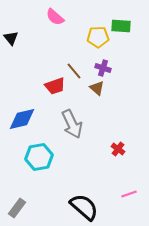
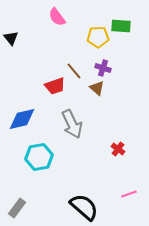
pink semicircle: moved 2 px right; rotated 12 degrees clockwise
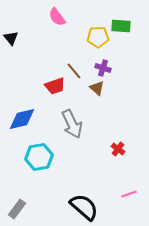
gray rectangle: moved 1 px down
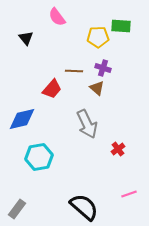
black triangle: moved 15 px right
brown line: rotated 48 degrees counterclockwise
red trapezoid: moved 3 px left, 3 px down; rotated 30 degrees counterclockwise
gray arrow: moved 15 px right
red cross: rotated 16 degrees clockwise
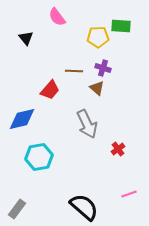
red trapezoid: moved 2 px left, 1 px down
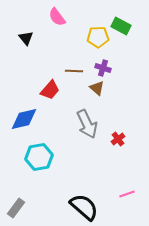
green rectangle: rotated 24 degrees clockwise
blue diamond: moved 2 px right
red cross: moved 10 px up
pink line: moved 2 px left
gray rectangle: moved 1 px left, 1 px up
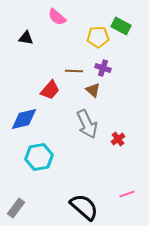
pink semicircle: rotated 12 degrees counterclockwise
black triangle: rotated 42 degrees counterclockwise
brown triangle: moved 4 px left, 2 px down
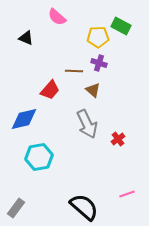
black triangle: rotated 14 degrees clockwise
purple cross: moved 4 px left, 5 px up
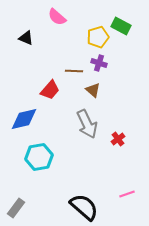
yellow pentagon: rotated 15 degrees counterclockwise
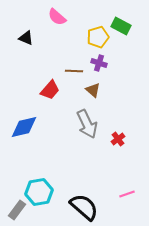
blue diamond: moved 8 px down
cyan hexagon: moved 35 px down
gray rectangle: moved 1 px right, 2 px down
